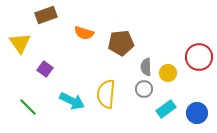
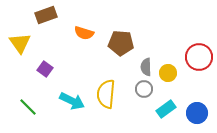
brown pentagon: rotated 10 degrees clockwise
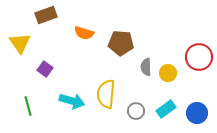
gray circle: moved 8 px left, 22 px down
cyan arrow: rotated 10 degrees counterclockwise
green line: moved 1 px up; rotated 30 degrees clockwise
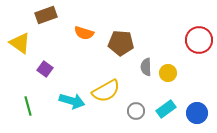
yellow triangle: rotated 20 degrees counterclockwise
red circle: moved 17 px up
yellow semicircle: moved 3 px up; rotated 124 degrees counterclockwise
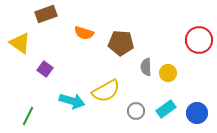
brown rectangle: moved 1 px up
green line: moved 10 px down; rotated 42 degrees clockwise
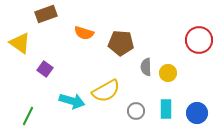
cyan rectangle: rotated 54 degrees counterclockwise
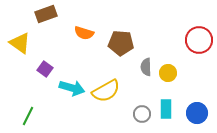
cyan arrow: moved 13 px up
gray circle: moved 6 px right, 3 px down
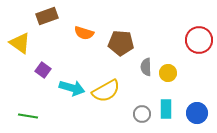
brown rectangle: moved 1 px right, 2 px down
purple square: moved 2 px left, 1 px down
green line: rotated 72 degrees clockwise
